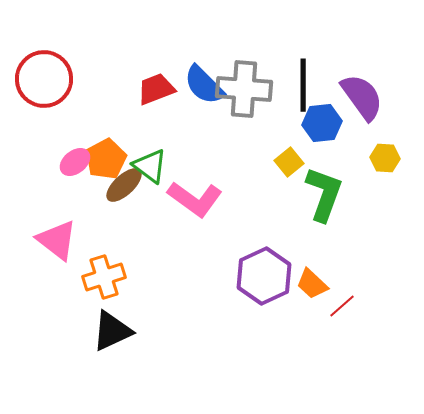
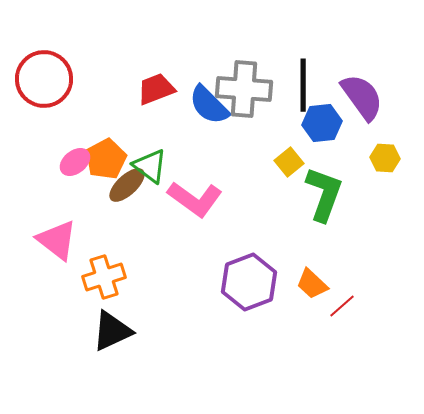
blue semicircle: moved 5 px right, 20 px down
brown ellipse: moved 3 px right
purple hexagon: moved 15 px left, 6 px down; rotated 4 degrees clockwise
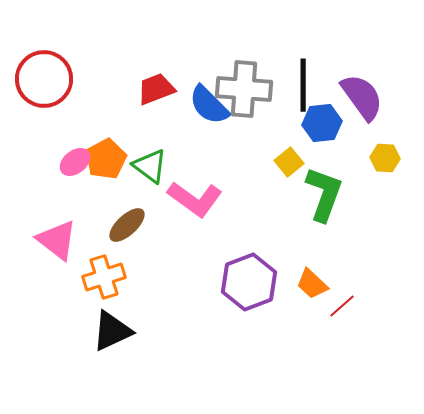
brown ellipse: moved 40 px down
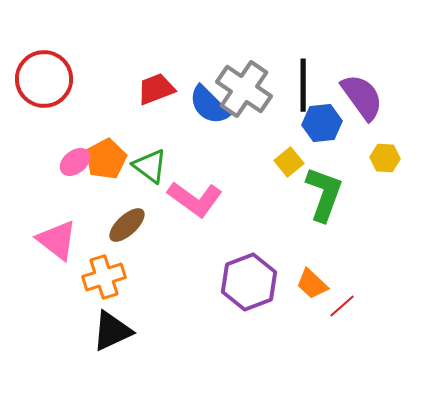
gray cross: rotated 30 degrees clockwise
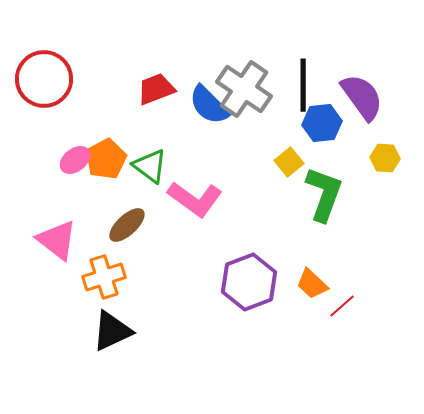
pink ellipse: moved 2 px up
